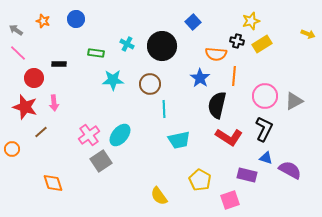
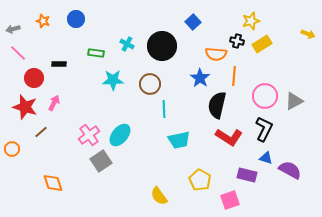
gray arrow: moved 3 px left, 1 px up; rotated 48 degrees counterclockwise
pink arrow: rotated 147 degrees counterclockwise
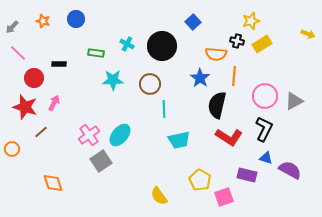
gray arrow: moved 1 px left, 2 px up; rotated 32 degrees counterclockwise
pink square: moved 6 px left, 3 px up
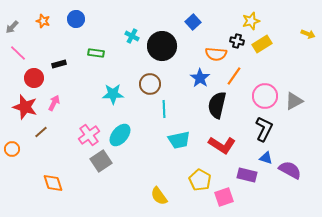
cyan cross: moved 5 px right, 8 px up
black rectangle: rotated 16 degrees counterclockwise
orange line: rotated 30 degrees clockwise
cyan star: moved 14 px down
red L-shape: moved 7 px left, 8 px down
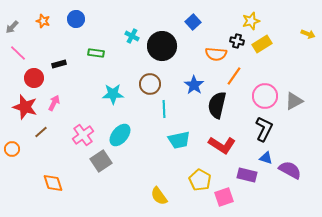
blue star: moved 6 px left, 7 px down
pink cross: moved 6 px left
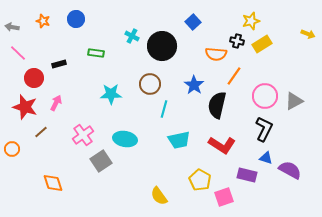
gray arrow: rotated 56 degrees clockwise
cyan star: moved 2 px left
pink arrow: moved 2 px right
cyan line: rotated 18 degrees clockwise
cyan ellipse: moved 5 px right, 4 px down; rotated 60 degrees clockwise
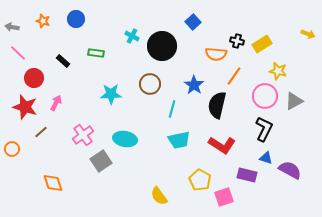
yellow star: moved 27 px right, 50 px down; rotated 30 degrees clockwise
black rectangle: moved 4 px right, 3 px up; rotated 56 degrees clockwise
cyan line: moved 8 px right
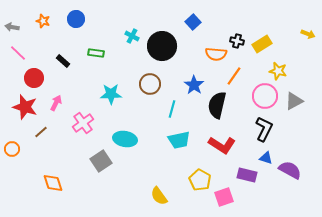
pink cross: moved 12 px up
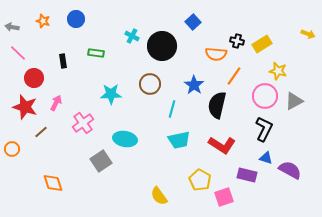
black rectangle: rotated 40 degrees clockwise
